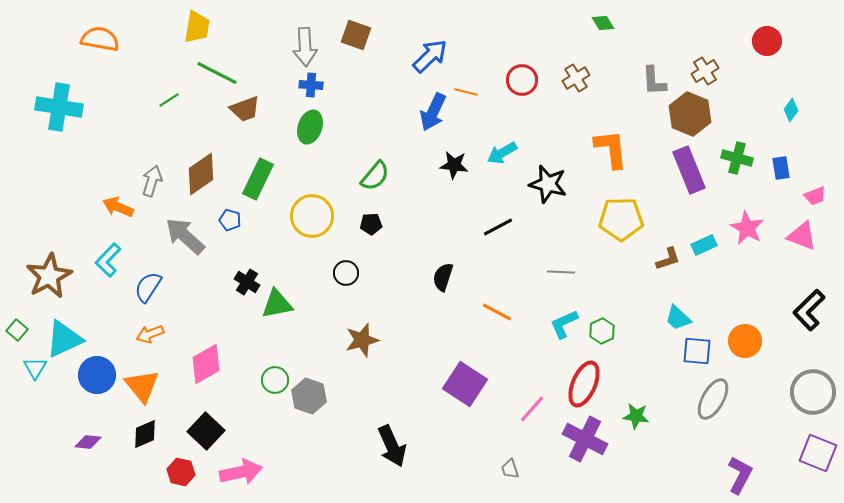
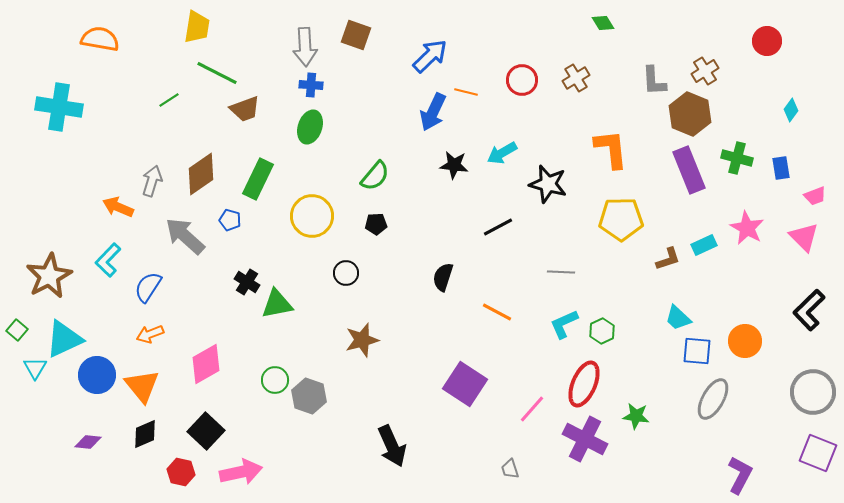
black pentagon at (371, 224): moved 5 px right
pink triangle at (802, 236): moved 2 px right, 1 px down; rotated 24 degrees clockwise
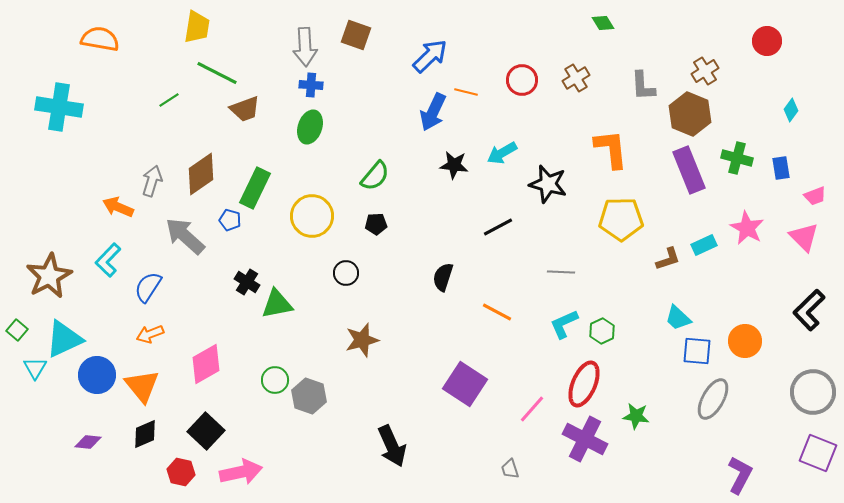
gray L-shape at (654, 81): moved 11 px left, 5 px down
green rectangle at (258, 179): moved 3 px left, 9 px down
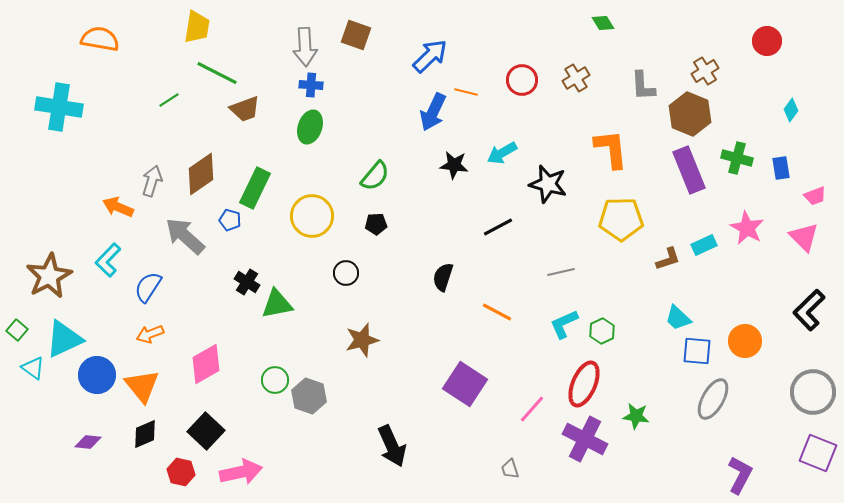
gray line at (561, 272): rotated 16 degrees counterclockwise
cyan triangle at (35, 368): moved 2 px left; rotated 25 degrees counterclockwise
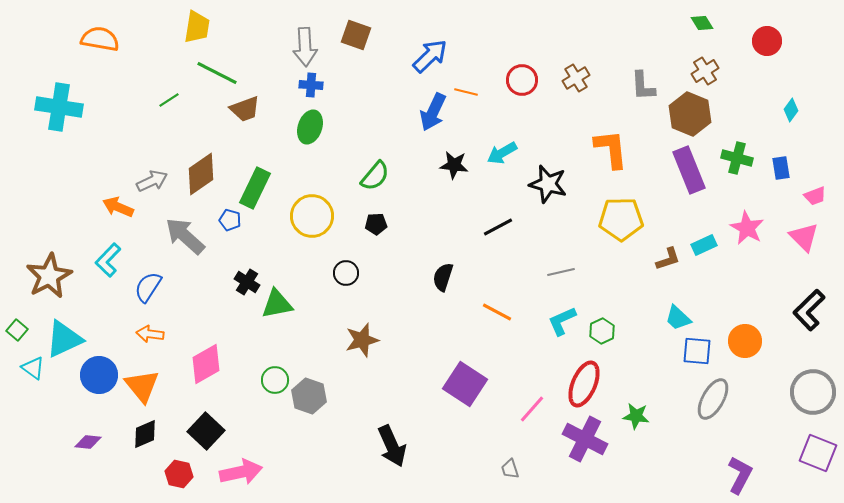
green diamond at (603, 23): moved 99 px right
gray arrow at (152, 181): rotated 48 degrees clockwise
cyan L-shape at (564, 324): moved 2 px left, 3 px up
orange arrow at (150, 334): rotated 28 degrees clockwise
blue circle at (97, 375): moved 2 px right
red hexagon at (181, 472): moved 2 px left, 2 px down
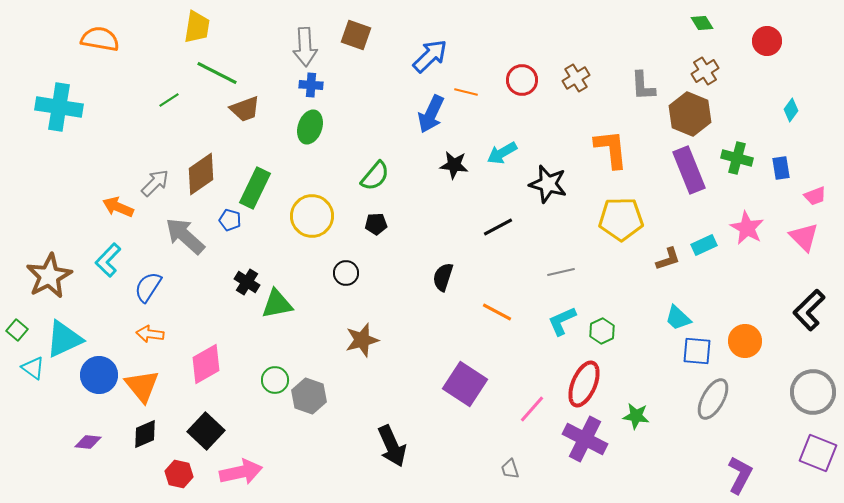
blue arrow at (433, 112): moved 2 px left, 2 px down
gray arrow at (152, 181): moved 3 px right, 2 px down; rotated 20 degrees counterclockwise
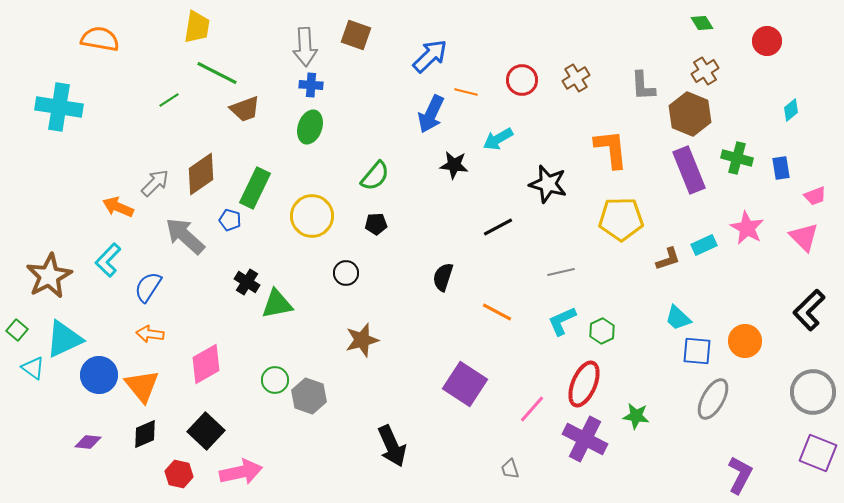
cyan diamond at (791, 110): rotated 15 degrees clockwise
cyan arrow at (502, 153): moved 4 px left, 14 px up
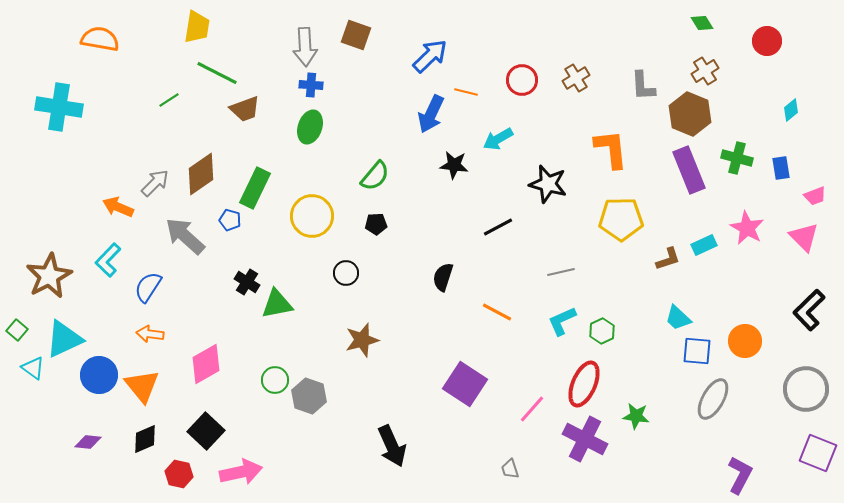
gray circle at (813, 392): moved 7 px left, 3 px up
black diamond at (145, 434): moved 5 px down
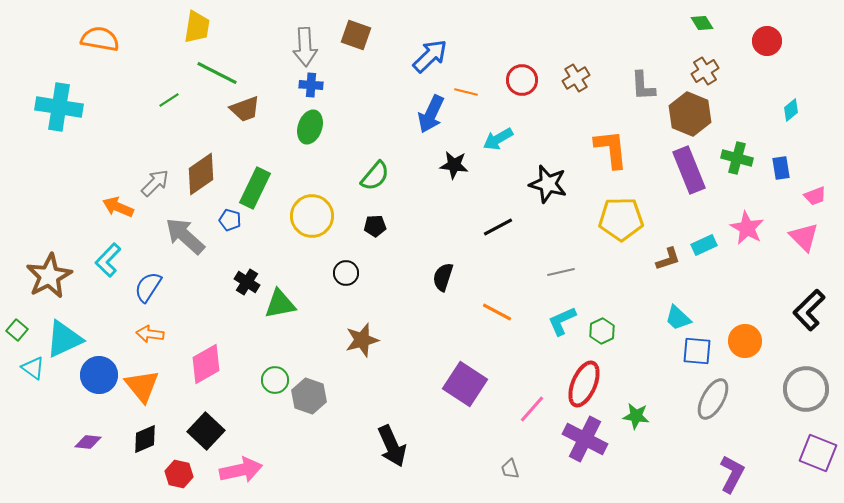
black pentagon at (376, 224): moved 1 px left, 2 px down
green triangle at (277, 304): moved 3 px right
pink arrow at (241, 472): moved 2 px up
purple L-shape at (740, 475): moved 8 px left, 1 px up
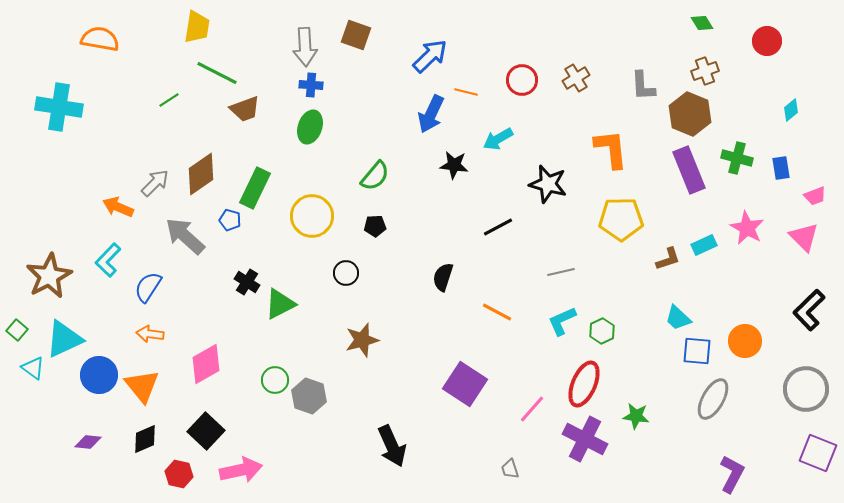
brown cross at (705, 71): rotated 12 degrees clockwise
green triangle at (280, 304): rotated 16 degrees counterclockwise
